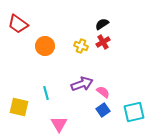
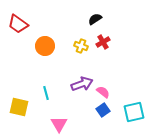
black semicircle: moved 7 px left, 5 px up
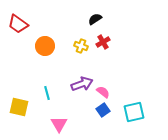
cyan line: moved 1 px right
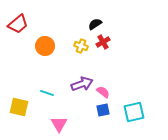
black semicircle: moved 5 px down
red trapezoid: rotated 75 degrees counterclockwise
cyan line: rotated 56 degrees counterclockwise
blue square: rotated 24 degrees clockwise
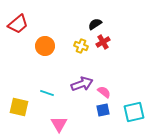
pink semicircle: moved 1 px right
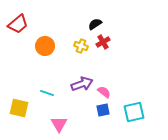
yellow square: moved 1 px down
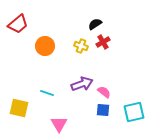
blue square: rotated 16 degrees clockwise
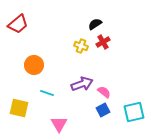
orange circle: moved 11 px left, 19 px down
blue square: rotated 32 degrees counterclockwise
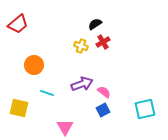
cyan square: moved 11 px right, 3 px up
pink triangle: moved 6 px right, 3 px down
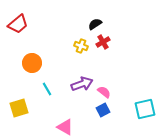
orange circle: moved 2 px left, 2 px up
cyan line: moved 4 px up; rotated 40 degrees clockwise
yellow square: rotated 30 degrees counterclockwise
pink triangle: rotated 30 degrees counterclockwise
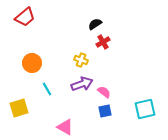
red trapezoid: moved 7 px right, 7 px up
yellow cross: moved 14 px down
blue square: moved 2 px right, 1 px down; rotated 16 degrees clockwise
